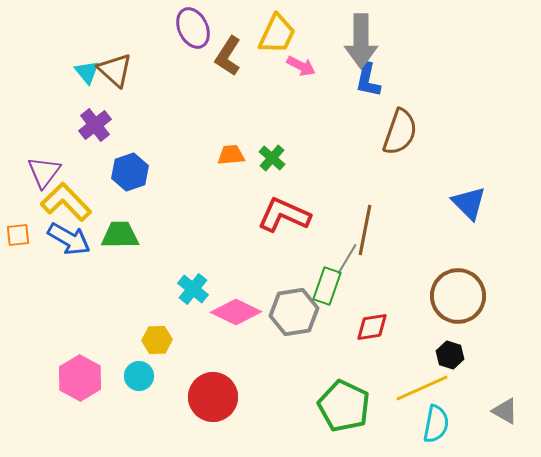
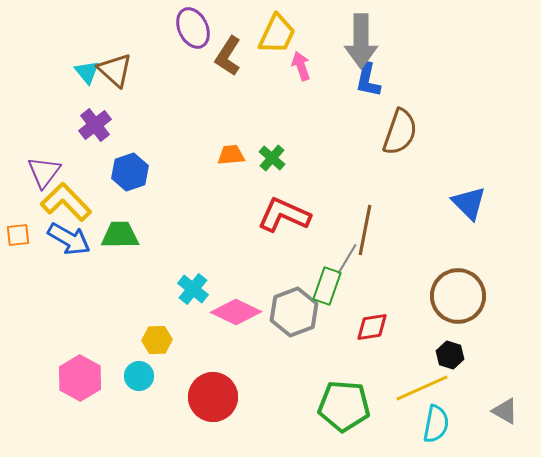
pink arrow: rotated 136 degrees counterclockwise
gray hexagon: rotated 12 degrees counterclockwise
green pentagon: rotated 21 degrees counterclockwise
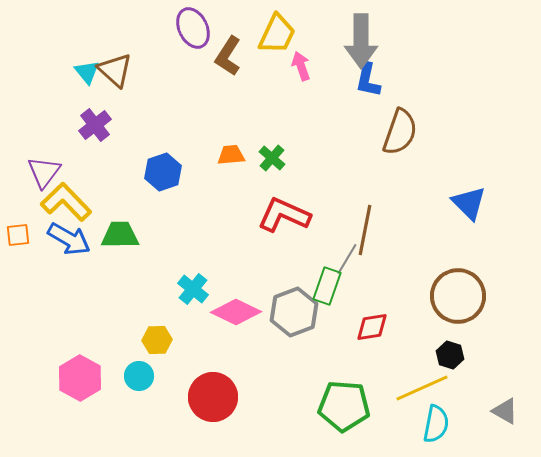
blue hexagon: moved 33 px right
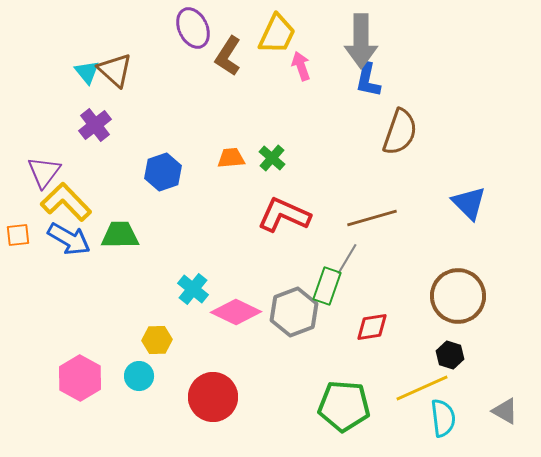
orange trapezoid: moved 3 px down
brown line: moved 7 px right, 12 px up; rotated 63 degrees clockwise
cyan semicircle: moved 7 px right, 6 px up; rotated 18 degrees counterclockwise
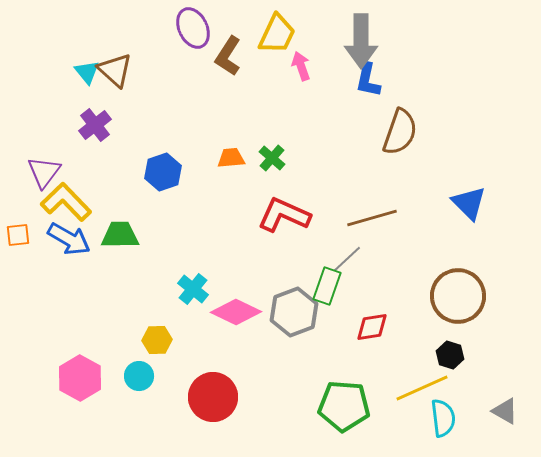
gray line: rotated 16 degrees clockwise
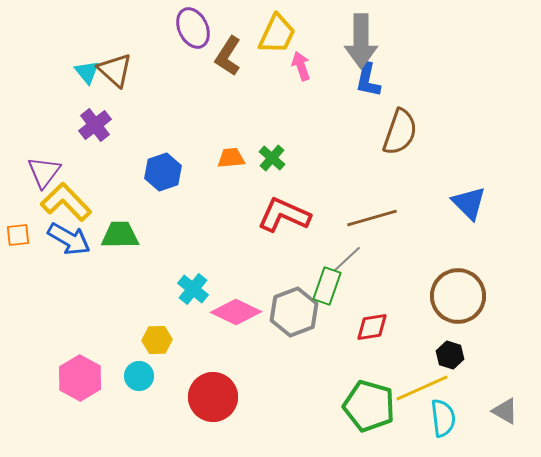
green pentagon: moved 25 px right; rotated 12 degrees clockwise
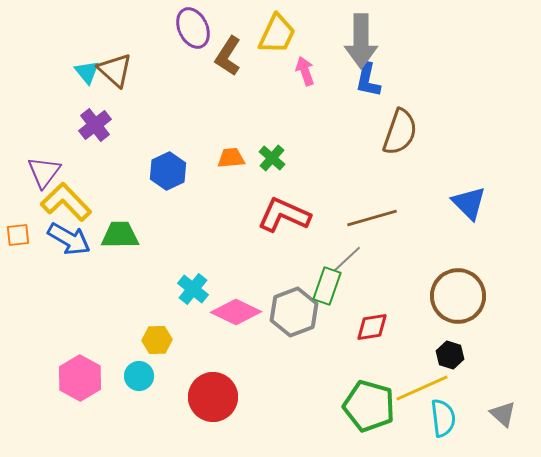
pink arrow: moved 4 px right, 5 px down
blue hexagon: moved 5 px right, 1 px up; rotated 6 degrees counterclockwise
gray triangle: moved 2 px left, 3 px down; rotated 12 degrees clockwise
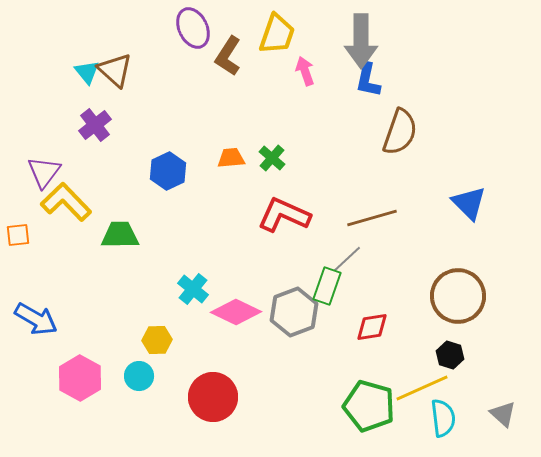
yellow trapezoid: rotated 6 degrees counterclockwise
blue arrow: moved 33 px left, 80 px down
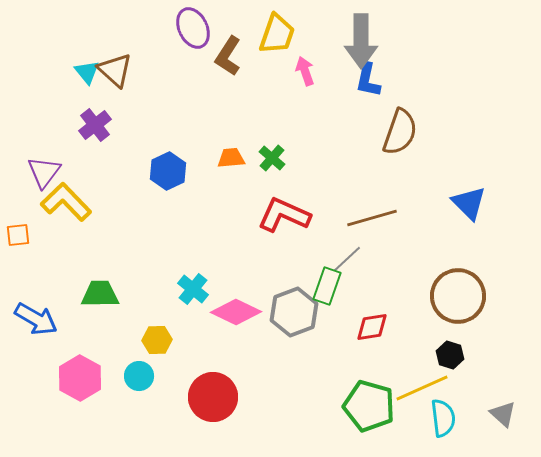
green trapezoid: moved 20 px left, 59 px down
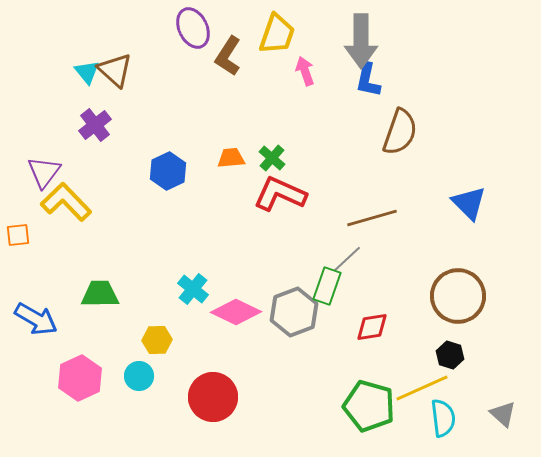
red L-shape: moved 4 px left, 21 px up
pink hexagon: rotated 6 degrees clockwise
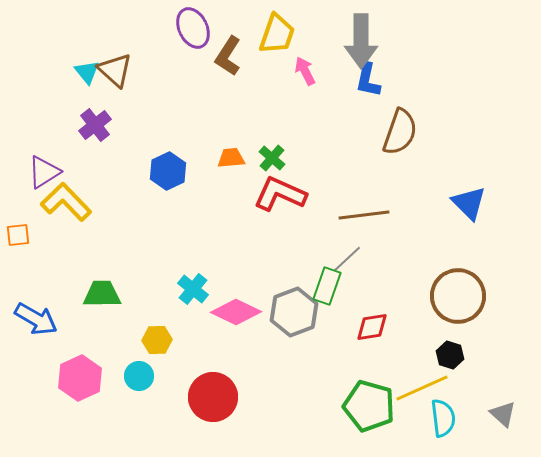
pink arrow: rotated 8 degrees counterclockwise
purple triangle: rotated 21 degrees clockwise
brown line: moved 8 px left, 3 px up; rotated 9 degrees clockwise
green trapezoid: moved 2 px right
